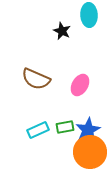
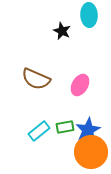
cyan rectangle: moved 1 px right, 1 px down; rotated 15 degrees counterclockwise
orange circle: moved 1 px right
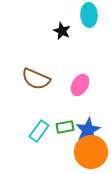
cyan rectangle: rotated 15 degrees counterclockwise
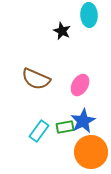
blue star: moved 5 px left, 9 px up
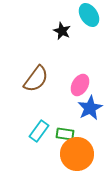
cyan ellipse: rotated 30 degrees counterclockwise
brown semicircle: rotated 76 degrees counterclockwise
blue star: moved 7 px right, 13 px up
green rectangle: moved 7 px down; rotated 18 degrees clockwise
orange circle: moved 14 px left, 2 px down
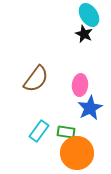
black star: moved 22 px right, 3 px down
pink ellipse: rotated 25 degrees counterclockwise
green rectangle: moved 1 px right, 2 px up
orange circle: moved 1 px up
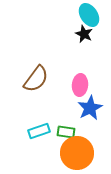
cyan rectangle: rotated 35 degrees clockwise
